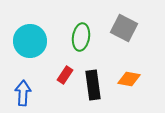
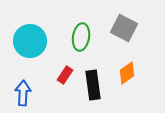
orange diamond: moved 2 px left, 6 px up; rotated 45 degrees counterclockwise
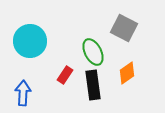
green ellipse: moved 12 px right, 15 px down; rotated 36 degrees counterclockwise
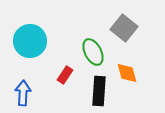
gray square: rotated 12 degrees clockwise
orange diamond: rotated 70 degrees counterclockwise
black rectangle: moved 6 px right, 6 px down; rotated 12 degrees clockwise
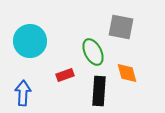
gray square: moved 3 px left, 1 px up; rotated 28 degrees counterclockwise
red rectangle: rotated 36 degrees clockwise
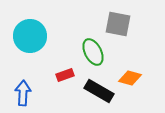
gray square: moved 3 px left, 3 px up
cyan circle: moved 5 px up
orange diamond: moved 3 px right, 5 px down; rotated 60 degrees counterclockwise
black rectangle: rotated 64 degrees counterclockwise
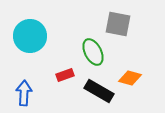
blue arrow: moved 1 px right
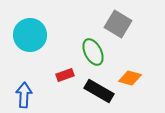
gray square: rotated 20 degrees clockwise
cyan circle: moved 1 px up
blue arrow: moved 2 px down
